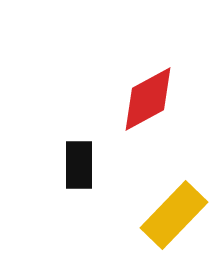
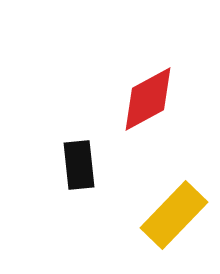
black rectangle: rotated 6 degrees counterclockwise
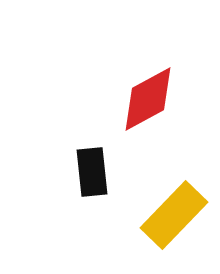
black rectangle: moved 13 px right, 7 px down
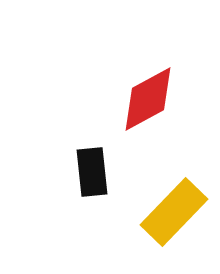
yellow rectangle: moved 3 px up
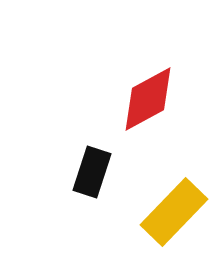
black rectangle: rotated 24 degrees clockwise
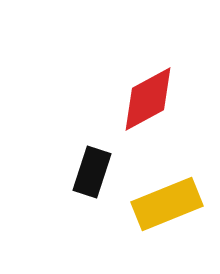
yellow rectangle: moved 7 px left, 8 px up; rotated 24 degrees clockwise
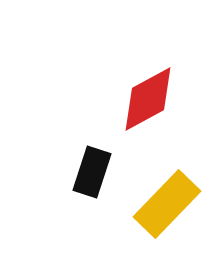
yellow rectangle: rotated 24 degrees counterclockwise
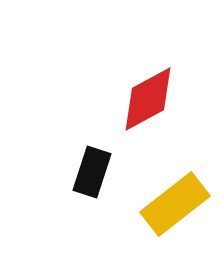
yellow rectangle: moved 8 px right; rotated 8 degrees clockwise
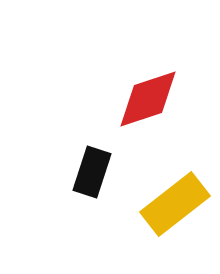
red diamond: rotated 10 degrees clockwise
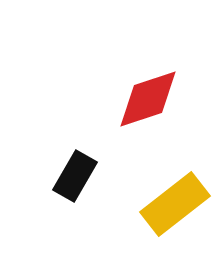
black rectangle: moved 17 px left, 4 px down; rotated 12 degrees clockwise
